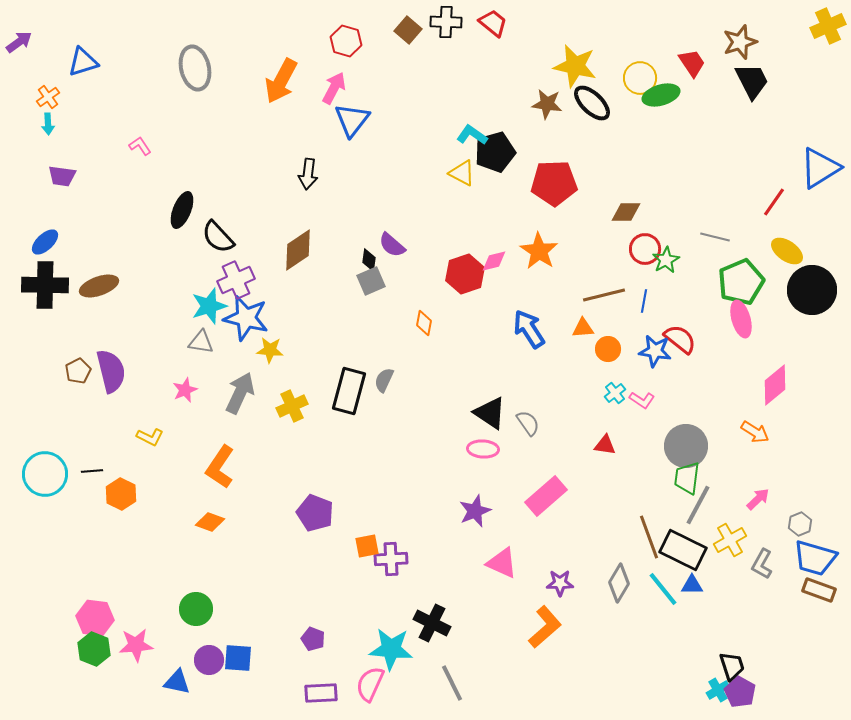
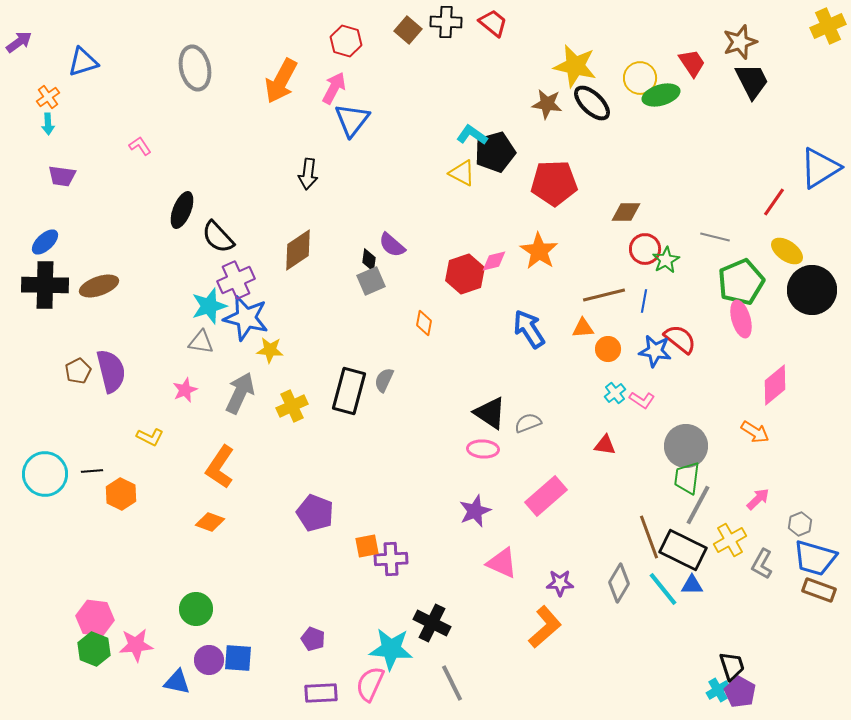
gray semicircle at (528, 423): rotated 76 degrees counterclockwise
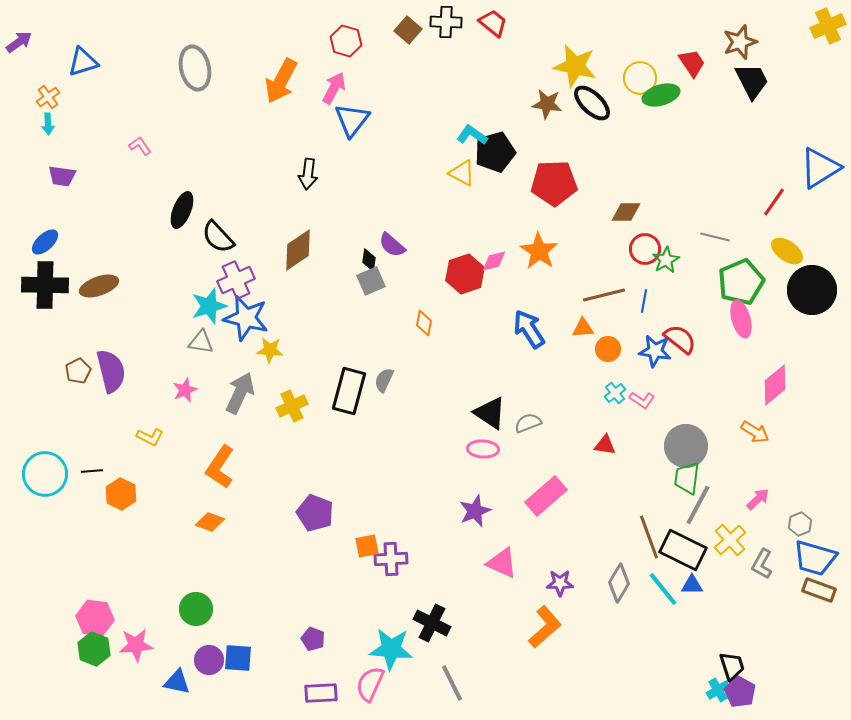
yellow cross at (730, 540): rotated 12 degrees counterclockwise
